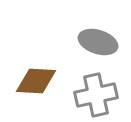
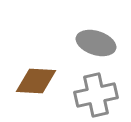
gray ellipse: moved 2 px left, 1 px down
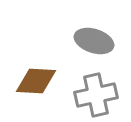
gray ellipse: moved 2 px left, 2 px up
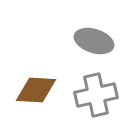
brown diamond: moved 9 px down
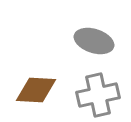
gray cross: moved 2 px right
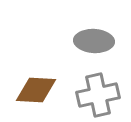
gray ellipse: rotated 15 degrees counterclockwise
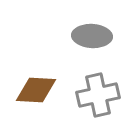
gray ellipse: moved 2 px left, 5 px up
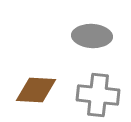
gray cross: rotated 18 degrees clockwise
